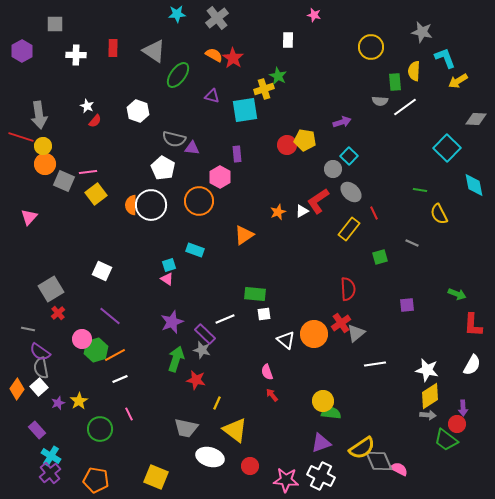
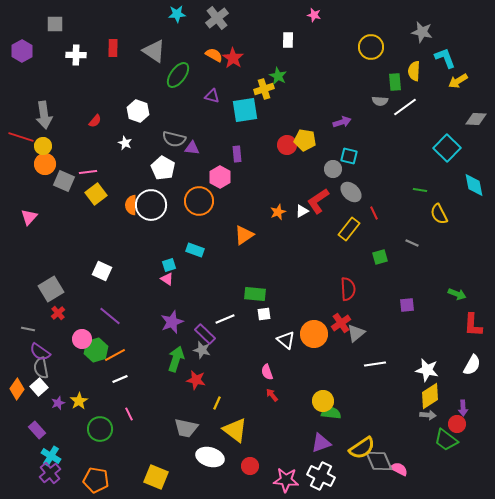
white star at (87, 106): moved 38 px right, 37 px down
gray arrow at (39, 115): moved 5 px right
cyan square at (349, 156): rotated 30 degrees counterclockwise
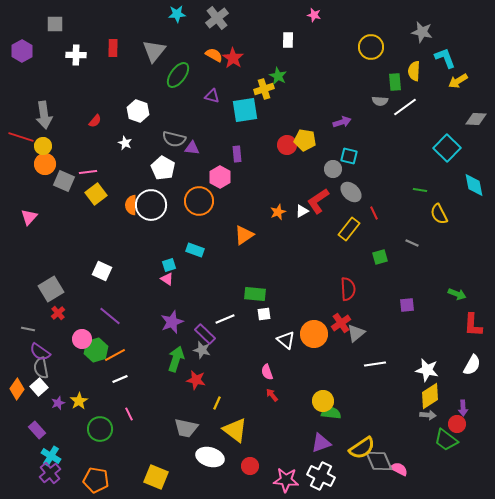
gray triangle at (154, 51): rotated 35 degrees clockwise
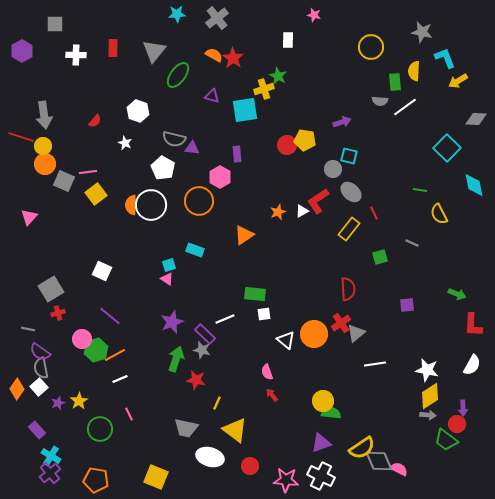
red cross at (58, 313): rotated 24 degrees clockwise
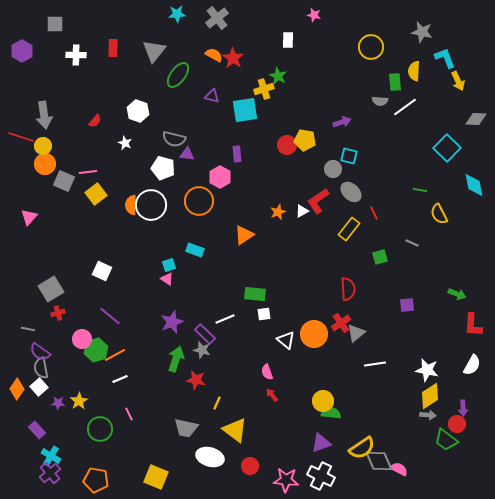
yellow arrow at (458, 81): rotated 84 degrees counterclockwise
purple triangle at (192, 148): moved 5 px left, 6 px down
white pentagon at (163, 168): rotated 15 degrees counterclockwise
purple star at (58, 403): rotated 24 degrees clockwise
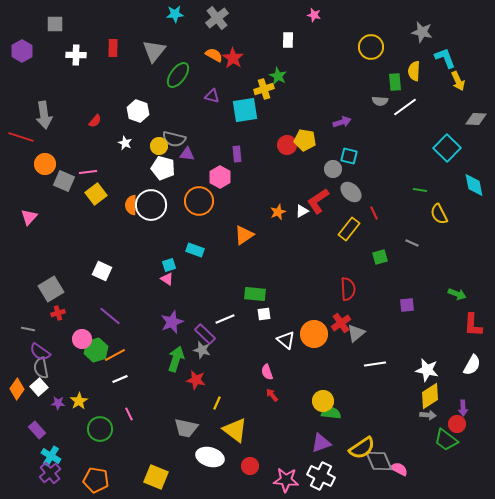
cyan star at (177, 14): moved 2 px left
yellow circle at (43, 146): moved 116 px right
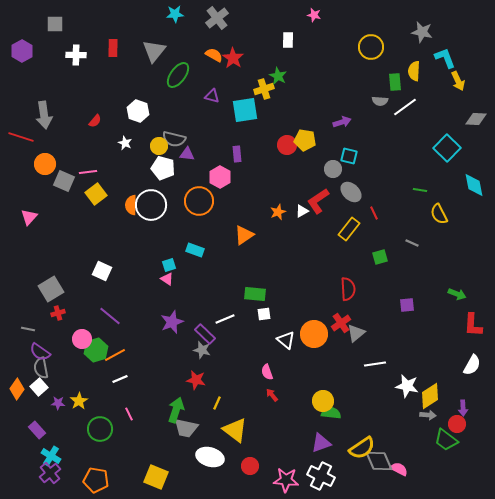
green arrow at (176, 359): moved 51 px down
white star at (427, 370): moved 20 px left, 16 px down
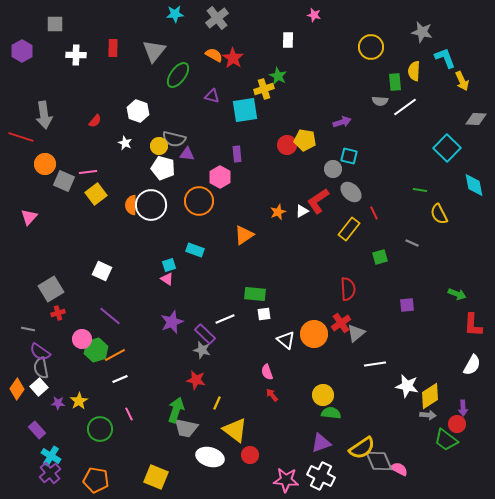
yellow arrow at (458, 81): moved 4 px right
yellow circle at (323, 401): moved 6 px up
red circle at (250, 466): moved 11 px up
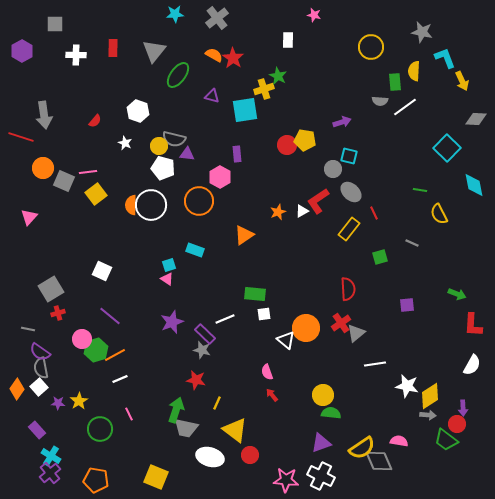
orange circle at (45, 164): moved 2 px left, 4 px down
orange circle at (314, 334): moved 8 px left, 6 px up
pink semicircle at (399, 469): moved 28 px up; rotated 18 degrees counterclockwise
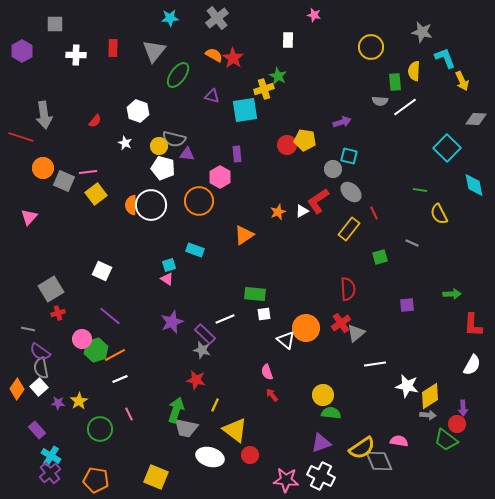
cyan star at (175, 14): moved 5 px left, 4 px down
green arrow at (457, 294): moved 5 px left; rotated 24 degrees counterclockwise
yellow line at (217, 403): moved 2 px left, 2 px down
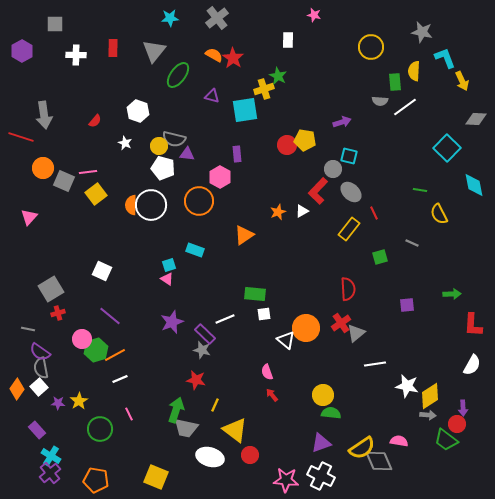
red L-shape at (318, 201): moved 10 px up; rotated 12 degrees counterclockwise
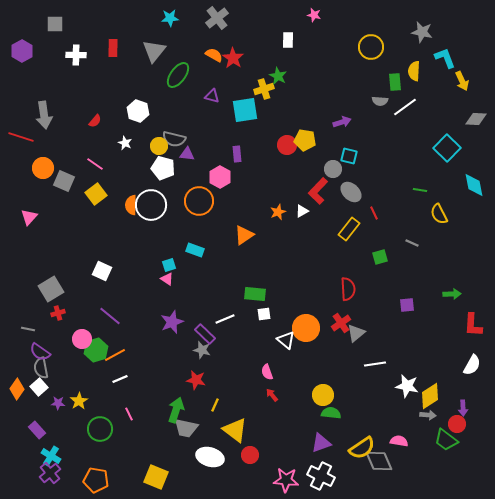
pink line at (88, 172): moved 7 px right, 8 px up; rotated 42 degrees clockwise
